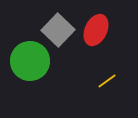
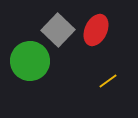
yellow line: moved 1 px right
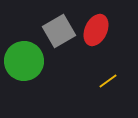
gray square: moved 1 px right, 1 px down; rotated 16 degrees clockwise
green circle: moved 6 px left
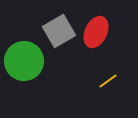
red ellipse: moved 2 px down
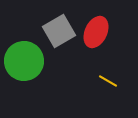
yellow line: rotated 66 degrees clockwise
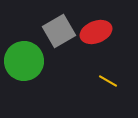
red ellipse: rotated 44 degrees clockwise
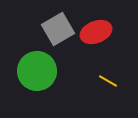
gray square: moved 1 px left, 2 px up
green circle: moved 13 px right, 10 px down
